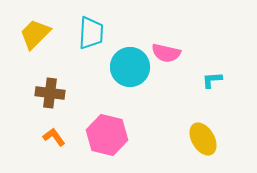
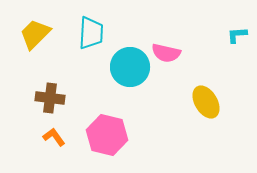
cyan L-shape: moved 25 px right, 45 px up
brown cross: moved 5 px down
yellow ellipse: moved 3 px right, 37 px up
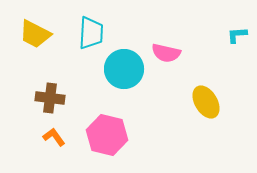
yellow trapezoid: rotated 108 degrees counterclockwise
cyan circle: moved 6 px left, 2 px down
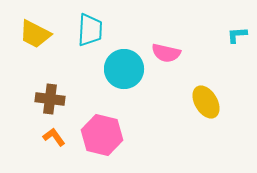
cyan trapezoid: moved 1 px left, 3 px up
brown cross: moved 1 px down
pink hexagon: moved 5 px left
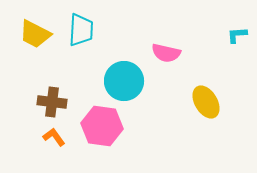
cyan trapezoid: moved 9 px left
cyan circle: moved 12 px down
brown cross: moved 2 px right, 3 px down
pink hexagon: moved 9 px up; rotated 6 degrees counterclockwise
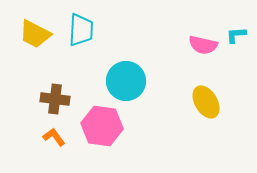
cyan L-shape: moved 1 px left
pink semicircle: moved 37 px right, 8 px up
cyan circle: moved 2 px right
brown cross: moved 3 px right, 3 px up
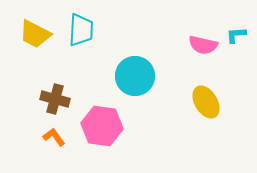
cyan circle: moved 9 px right, 5 px up
brown cross: rotated 8 degrees clockwise
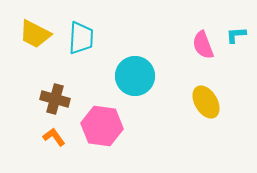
cyan trapezoid: moved 8 px down
pink semicircle: rotated 56 degrees clockwise
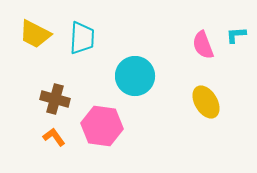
cyan trapezoid: moved 1 px right
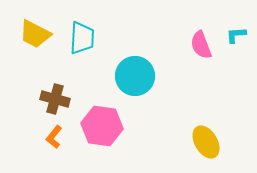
pink semicircle: moved 2 px left
yellow ellipse: moved 40 px down
orange L-shape: rotated 105 degrees counterclockwise
